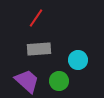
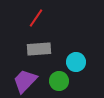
cyan circle: moved 2 px left, 2 px down
purple trapezoid: moved 2 px left; rotated 88 degrees counterclockwise
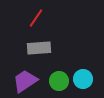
gray rectangle: moved 1 px up
cyan circle: moved 7 px right, 17 px down
purple trapezoid: rotated 12 degrees clockwise
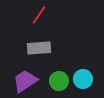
red line: moved 3 px right, 3 px up
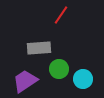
red line: moved 22 px right
green circle: moved 12 px up
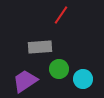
gray rectangle: moved 1 px right, 1 px up
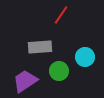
green circle: moved 2 px down
cyan circle: moved 2 px right, 22 px up
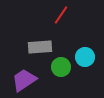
green circle: moved 2 px right, 4 px up
purple trapezoid: moved 1 px left, 1 px up
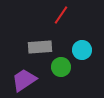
cyan circle: moved 3 px left, 7 px up
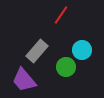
gray rectangle: moved 3 px left, 4 px down; rotated 45 degrees counterclockwise
green circle: moved 5 px right
purple trapezoid: rotated 96 degrees counterclockwise
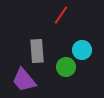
gray rectangle: rotated 45 degrees counterclockwise
